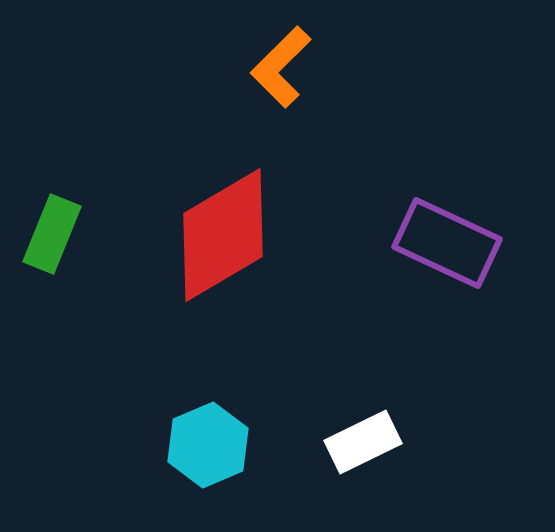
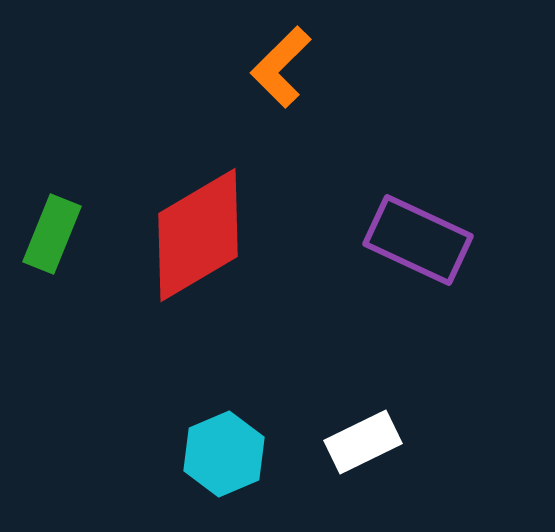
red diamond: moved 25 px left
purple rectangle: moved 29 px left, 3 px up
cyan hexagon: moved 16 px right, 9 px down
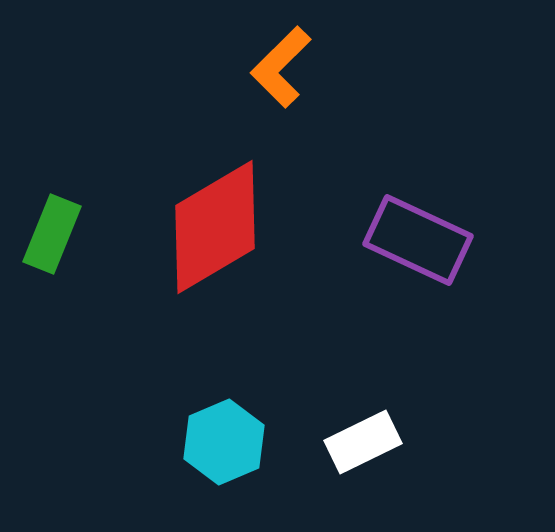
red diamond: moved 17 px right, 8 px up
cyan hexagon: moved 12 px up
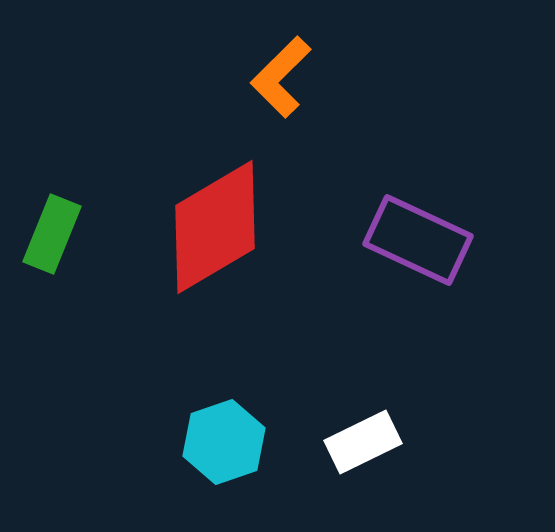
orange L-shape: moved 10 px down
cyan hexagon: rotated 4 degrees clockwise
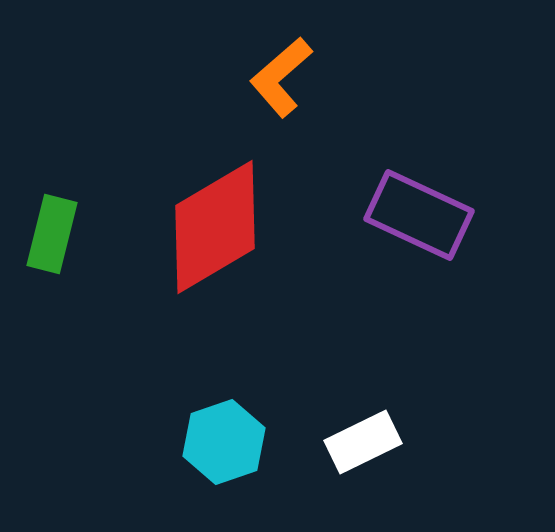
orange L-shape: rotated 4 degrees clockwise
green rectangle: rotated 8 degrees counterclockwise
purple rectangle: moved 1 px right, 25 px up
